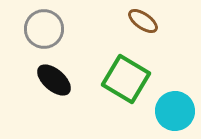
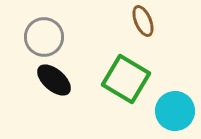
brown ellipse: rotated 32 degrees clockwise
gray circle: moved 8 px down
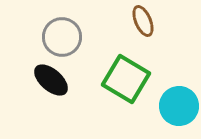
gray circle: moved 18 px right
black ellipse: moved 3 px left
cyan circle: moved 4 px right, 5 px up
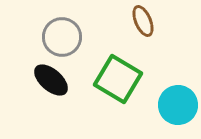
green square: moved 8 px left
cyan circle: moved 1 px left, 1 px up
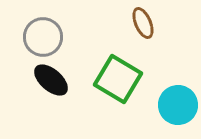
brown ellipse: moved 2 px down
gray circle: moved 19 px left
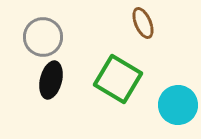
black ellipse: rotated 63 degrees clockwise
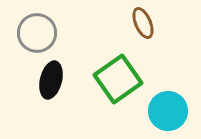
gray circle: moved 6 px left, 4 px up
green square: rotated 24 degrees clockwise
cyan circle: moved 10 px left, 6 px down
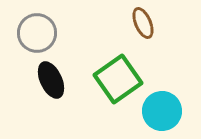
black ellipse: rotated 39 degrees counterclockwise
cyan circle: moved 6 px left
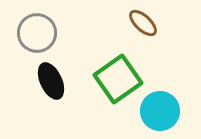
brown ellipse: rotated 24 degrees counterclockwise
black ellipse: moved 1 px down
cyan circle: moved 2 px left
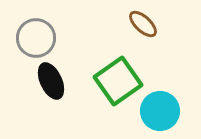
brown ellipse: moved 1 px down
gray circle: moved 1 px left, 5 px down
green square: moved 2 px down
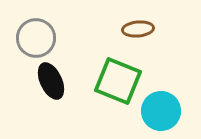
brown ellipse: moved 5 px left, 5 px down; rotated 48 degrees counterclockwise
green square: rotated 33 degrees counterclockwise
cyan circle: moved 1 px right
